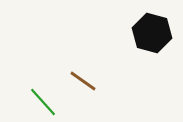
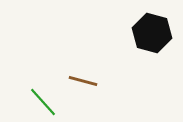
brown line: rotated 20 degrees counterclockwise
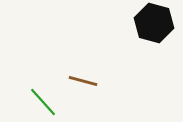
black hexagon: moved 2 px right, 10 px up
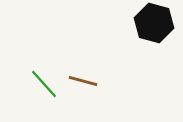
green line: moved 1 px right, 18 px up
